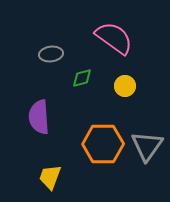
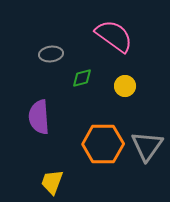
pink semicircle: moved 2 px up
yellow trapezoid: moved 2 px right, 5 px down
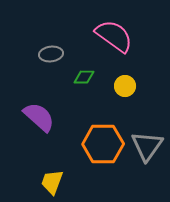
green diamond: moved 2 px right, 1 px up; rotated 15 degrees clockwise
purple semicircle: rotated 136 degrees clockwise
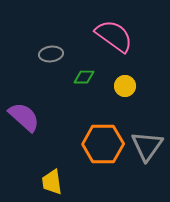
purple semicircle: moved 15 px left
yellow trapezoid: rotated 28 degrees counterclockwise
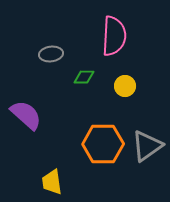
pink semicircle: rotated 57 degrees clockwise
purple semicircle: moved 2 px right, 2 px up
gray triangle: rotated 20 degrees clockwise
